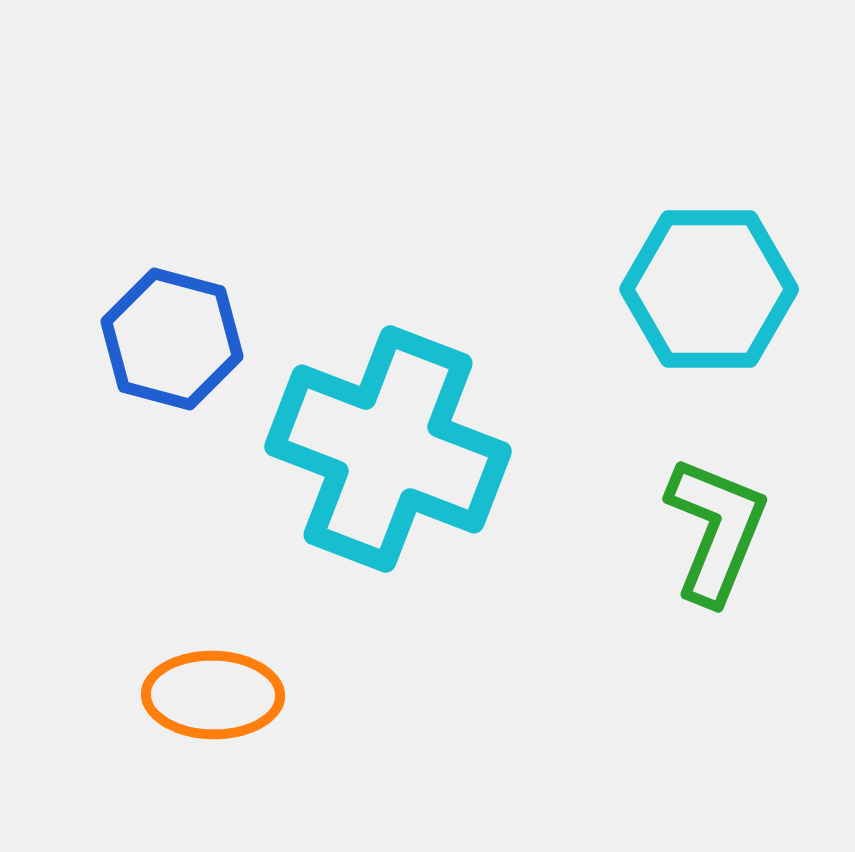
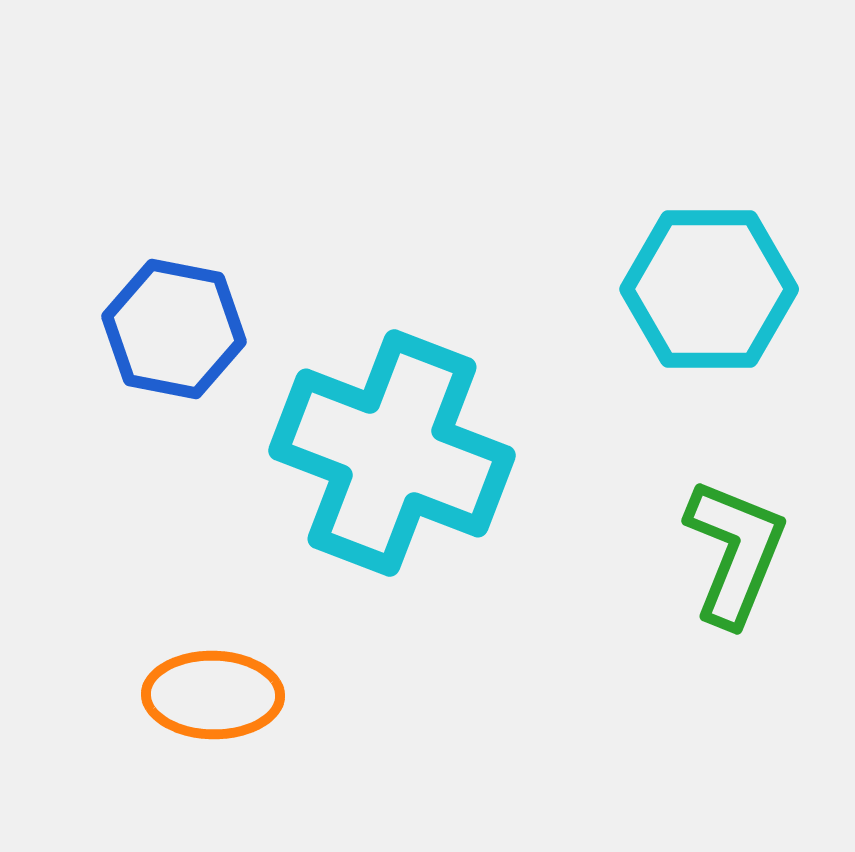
blue hexagon: moved 2 px right, 10 px up; rotated 4 degrees counterclockwise
cyan cross: moved 4 px right, 4 px down
green L-shape: moved 19 px right, 22 px down
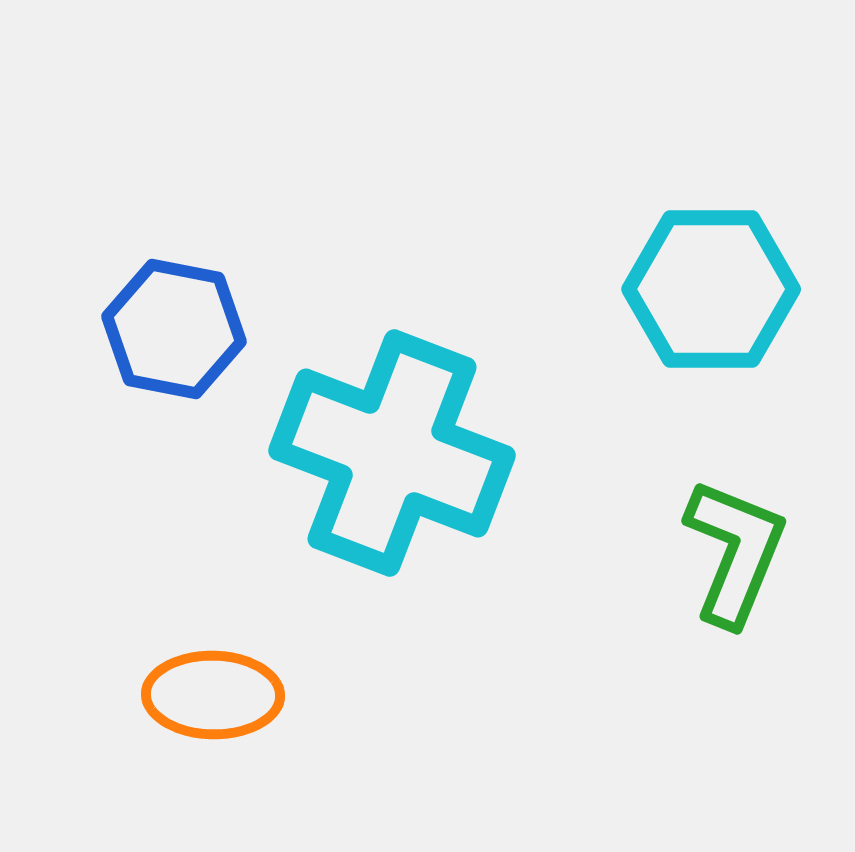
cyan hexagon: moved 2 px right
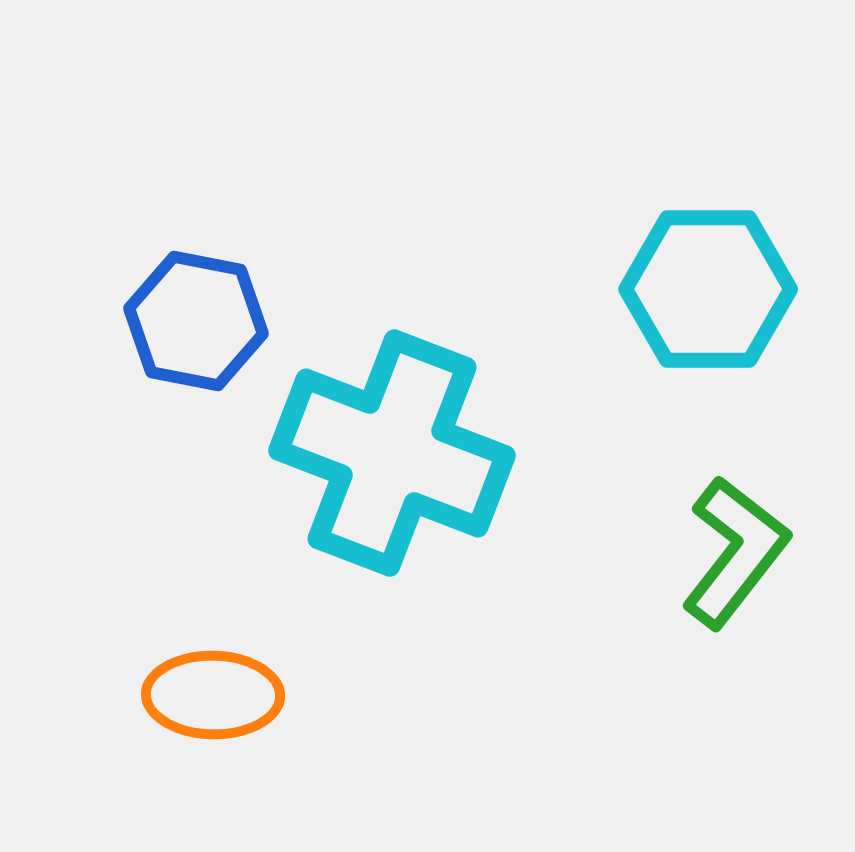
cyan hexagon: moved 3 px left
blue hexagon: moved 22 px right, 8 px up
green L-shape: rotated 16 degrees clockwise
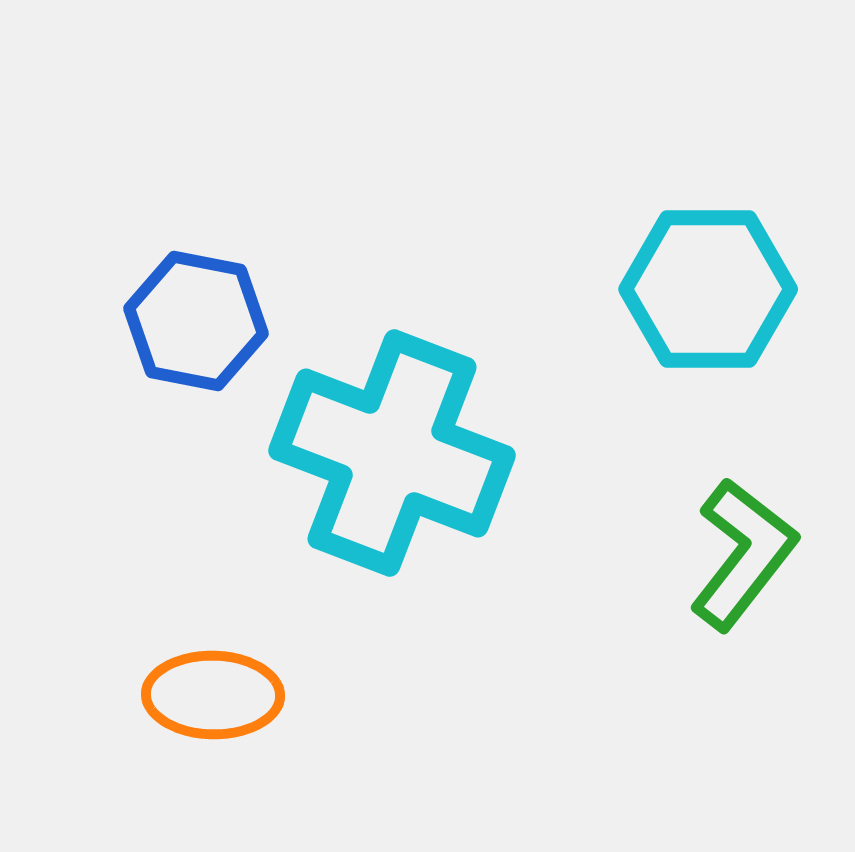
green L-shape: moved 8 px right, 2 px down
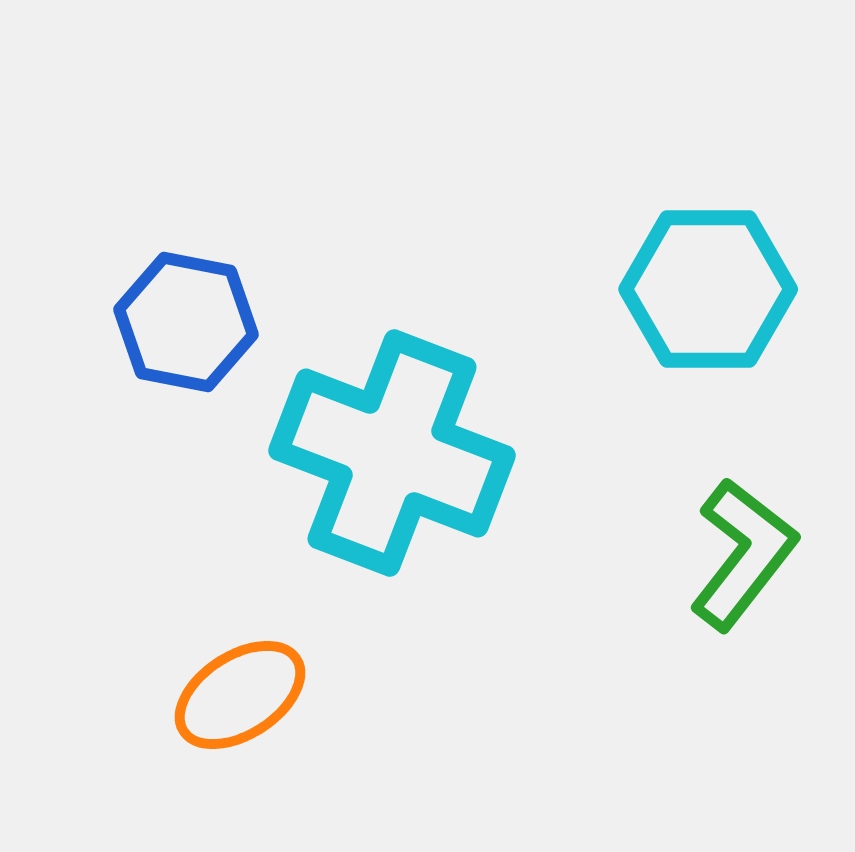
blue hexagon: moved 10 px left, 1 px down
orange ellipse: moved 27 px right; rotated 34 degrees counterclockwise
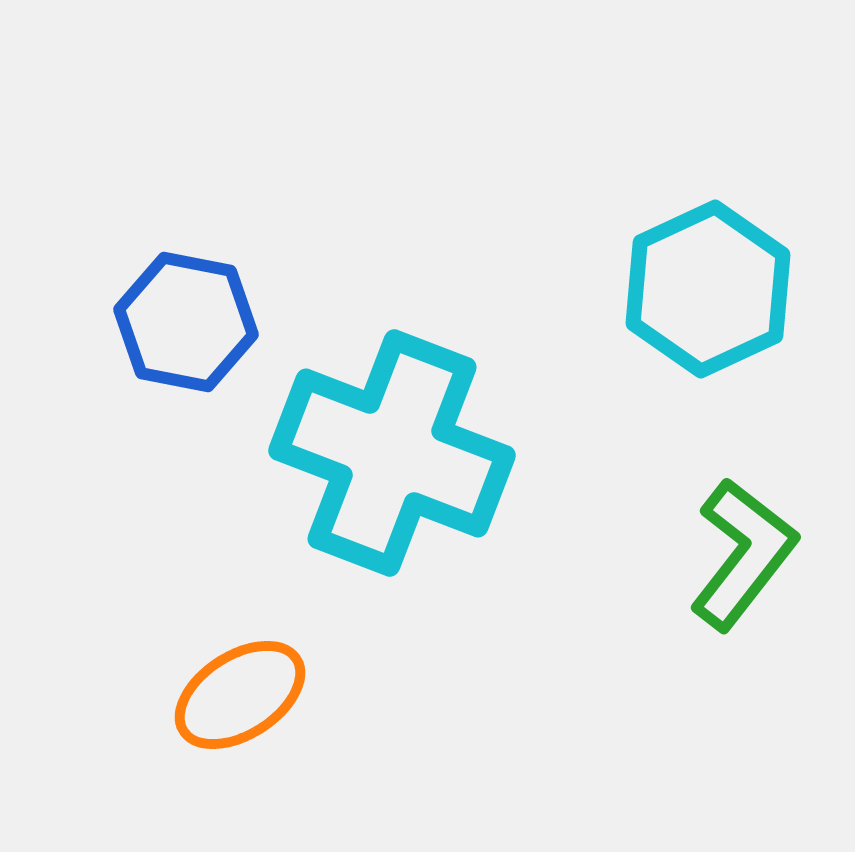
cyan hexagon: rotated 25 degrees counterclockwise
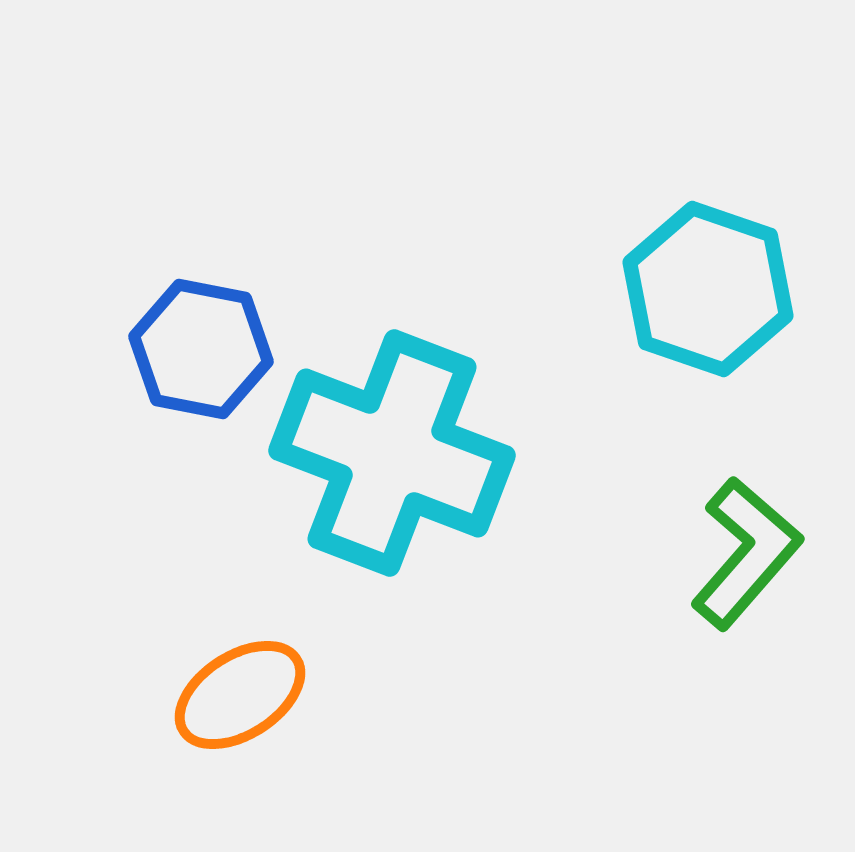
cyan hexagon: rotated 16 degrees counterclockwise
blue hexagon: moved 15 px right, 27 px down
green L-shape: moved 3 px right, 1 px up; rotated 3 degrees clockwise
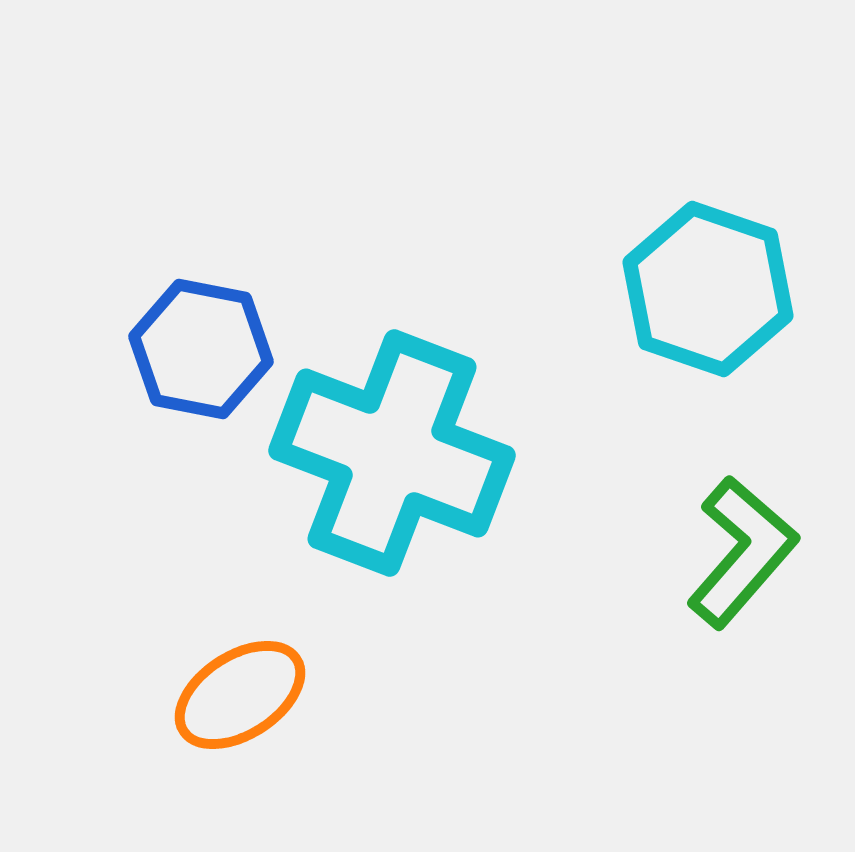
green L-shape: moved 4 px left, 1 px up
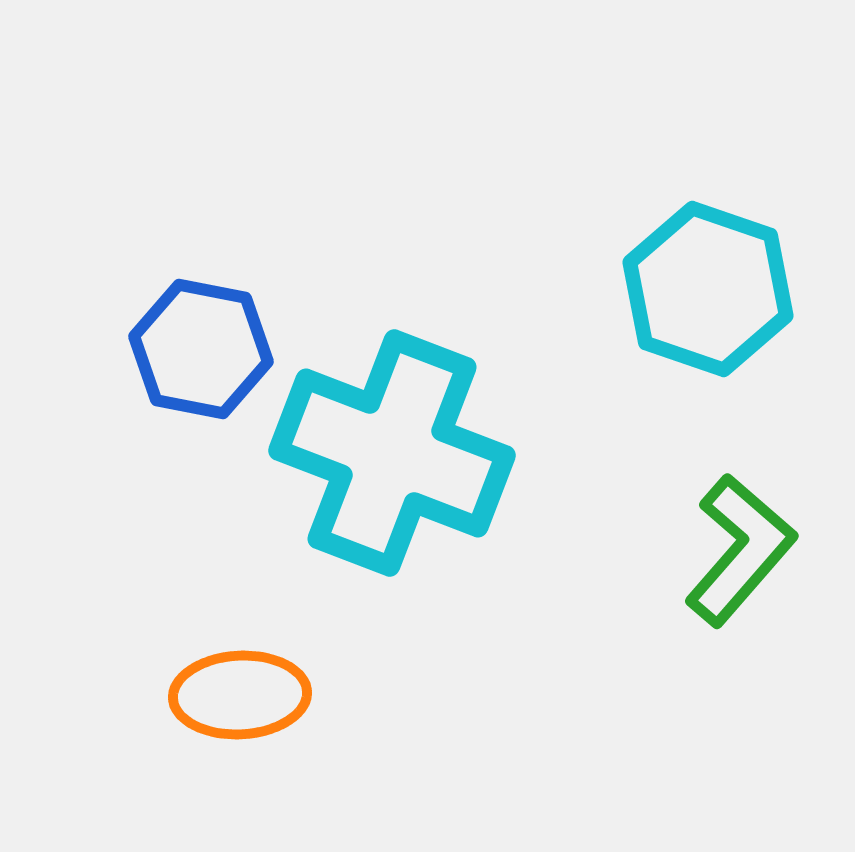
green L-shape: moved 2 px left, 2 px up
orange ellipse: rotated 30 degrees clockwise
